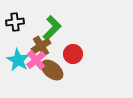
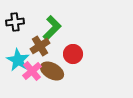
brown cross: moved 1 px left
pink cross: moved 4 px left, 11 px down
brown ellipse: moved 1 px down; rotated 10 degrees counterclockwise
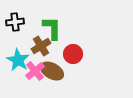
green L-shape: rotated 45 degrees counterclockwise
brown cross: moved 1 px right
pink cross: moved 3 px right
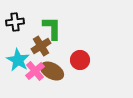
red circle: moved 7 px right, 6 px down
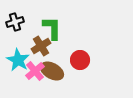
black cross: rotated 12 degrees counterclockwise
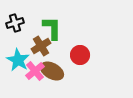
black cross: moved 1 px down
red circle: moved 5 px up
